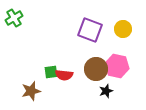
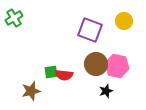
yellow circle: moved 1 px right, 8 px up
brown circle: moved 5 px up
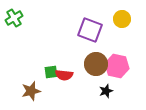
yellow circle: moved 2 px left, 2 px up
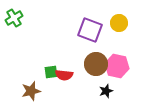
yellow circle: moved 3 px left, 4 px down
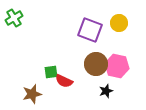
red semicircle: moved 6 px down; rotated 18 degrees clockwise
brown star: moved 1 px right, 3 px down
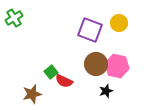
green square: rotated 32 degrees counterclockwise
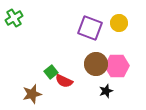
purple square: moved 2 px up
pink hexagon: rotated 15 degrees counterclockwise
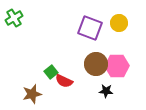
black star: rotated 24 degrees clockwise
